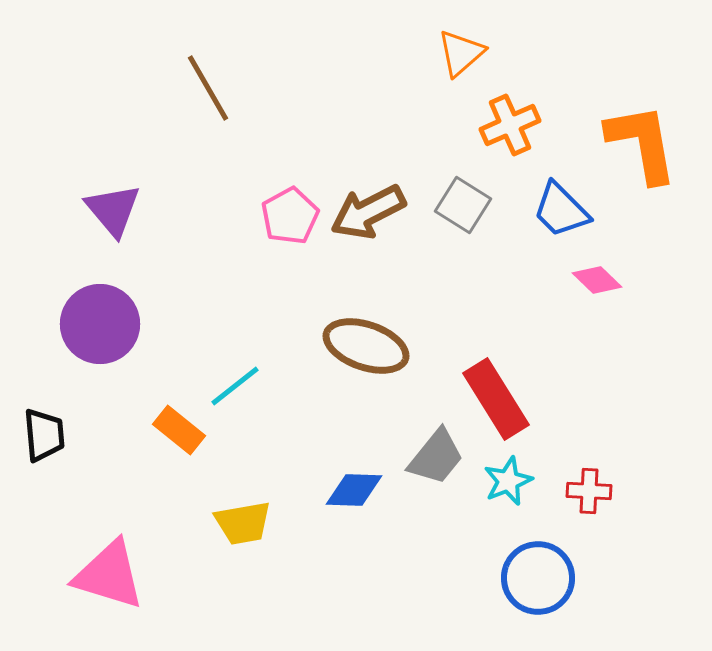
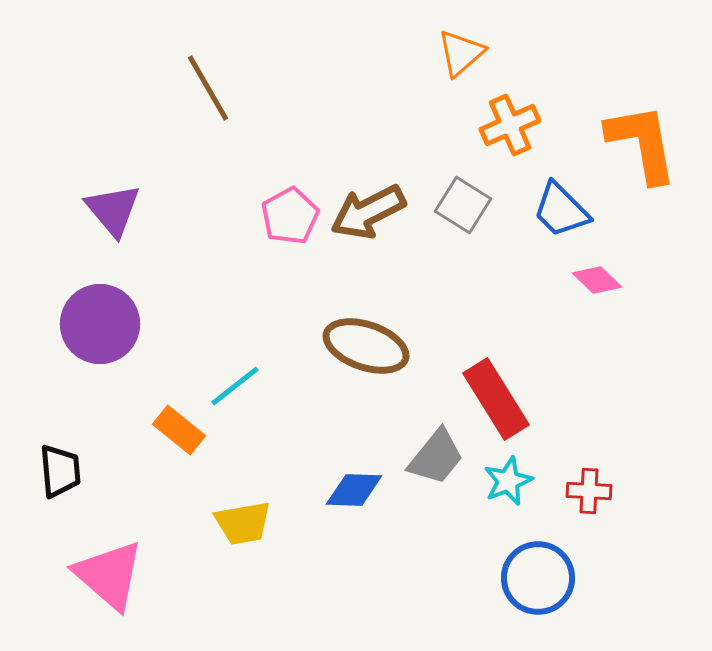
black trapezoid: moved 16 px right, 36 px down
pink triangle: rotated 24 degrees clockwise
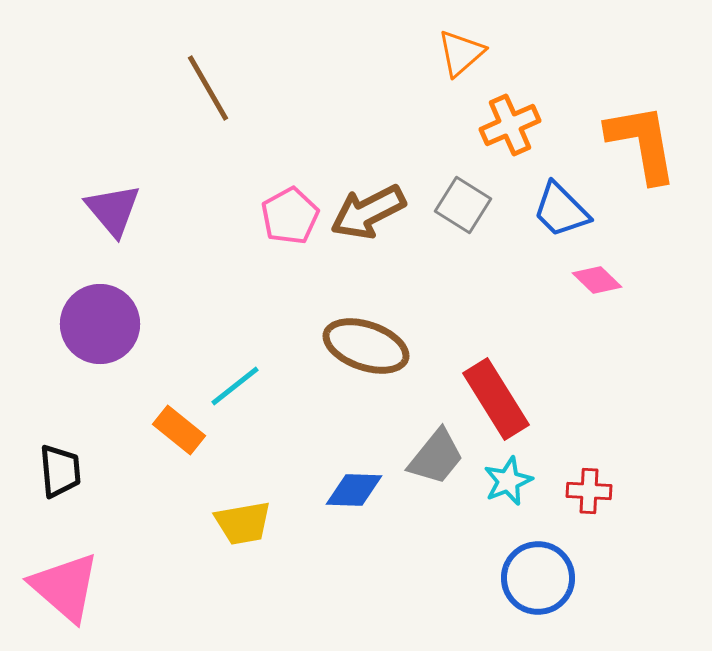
pink triangle: moved 44 px left, 12 px down
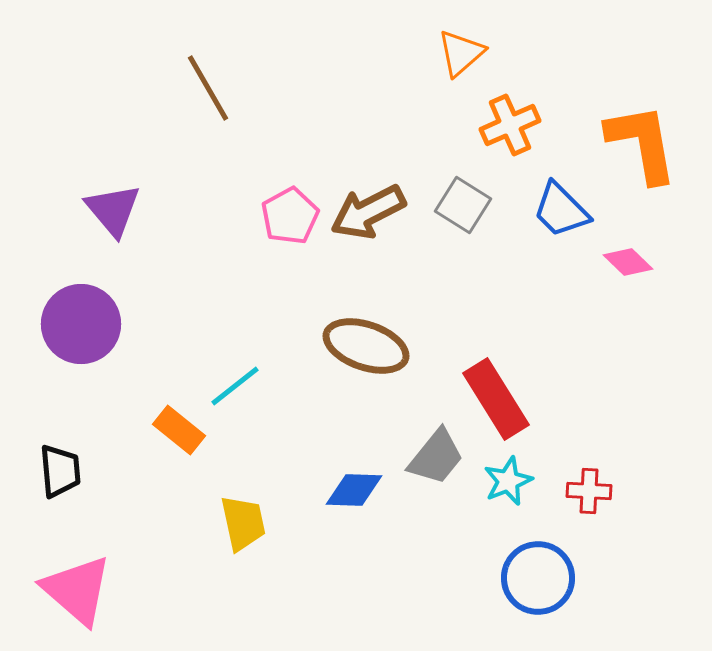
pink diamond: moved 31 px right, 18 px up
purple circle: moved 19 px left
yellow trapezoid: rotated 92 degrees counterclockwise
pink triangle: moved 12 px right, 3 px down
